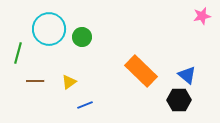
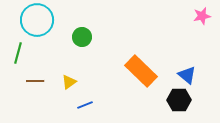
cyan circle: moved 12 px left, 9 px up
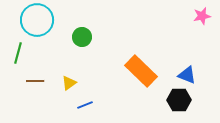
blue triangle: rotated 18 degrees counterclockwise
yellow triangle: moved 1 px down
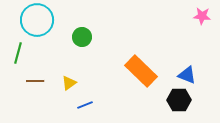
pink star: rotated 18 degrees clockwise
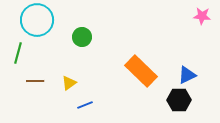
blue triangle: rotated 48 degrees counterclockwise
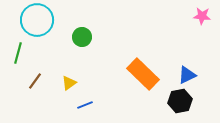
orange rectangle: moved 2 px right, 3 px down
brown line: rotated 54 degrees counterclockwise
black hexagon: moved 1 px right, 1 px down; rotated 10 degrees counterclockwise
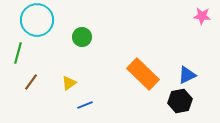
brown line: moved 4 px left, 1 px down
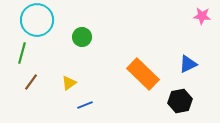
green line: moved 4 px right
blue triangle: moved 1 px right, 11 px up
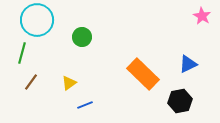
pink star: rotated 24 degrees clockwise
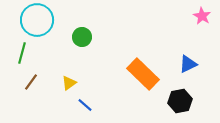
blue line: rotated 63 degrees clockwise
